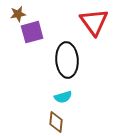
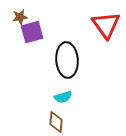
brown star: moved 2 px right, 3 px down
red triangle: moved 12 px right, 3 px down
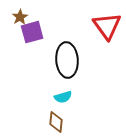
brown star: rotated 21 degrees counterclockwise
red triangle: moved 1 px right, 1 px down
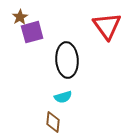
brown diamond: moved 3 px left
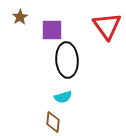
purple square: moved 20 px right, 2 px up; rotated 15 degrees clockwise
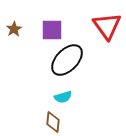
brown star: moved 6 px left, 12 px down
black ellipse: rotated 48 degrees clockwise
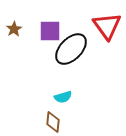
purple square: moved 2 px left, 1 px down
black ellipse: moved 4 px right, 11 px up
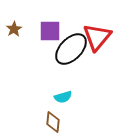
red triangle: moved 10 px left, 11 px down; rotated 16 degrees clockwise
